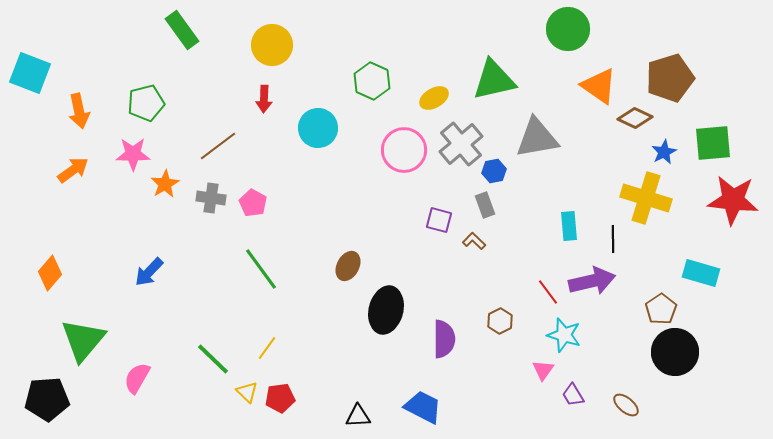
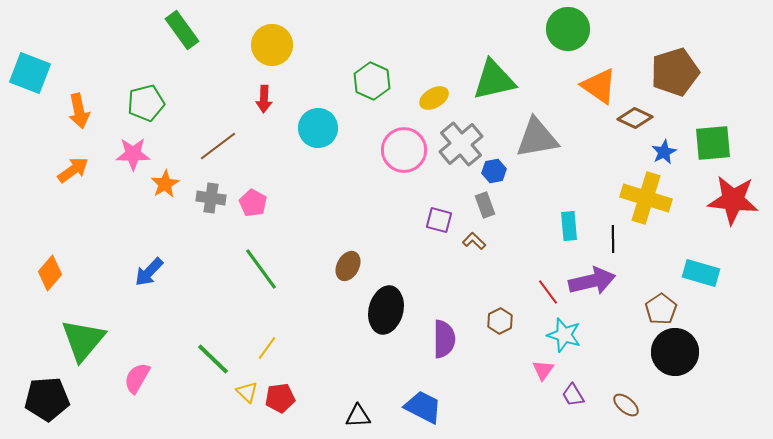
brown pentagon at (670, 78): moved 5 px right, 6 px up
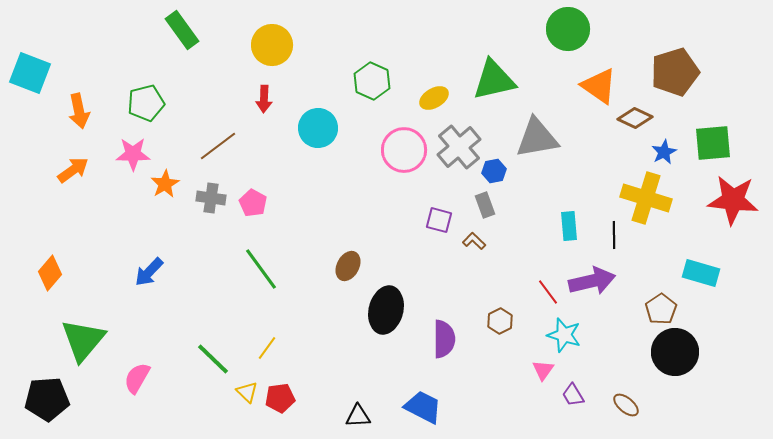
gray cross at (461, 144): moved 2 px left, 3 px down
black line at (613, 239): moved 1 px right, 4 px up
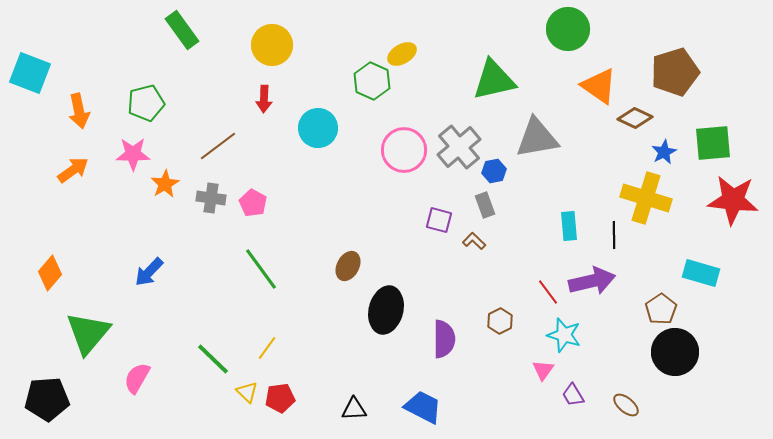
yellow ellipse at (434, 98): moved 32 px left, 44 px up
green triangle at (83, 340): moved 5 px right, 7 px up
black triangle at (358, 416): moved 4 px left, 7 px up
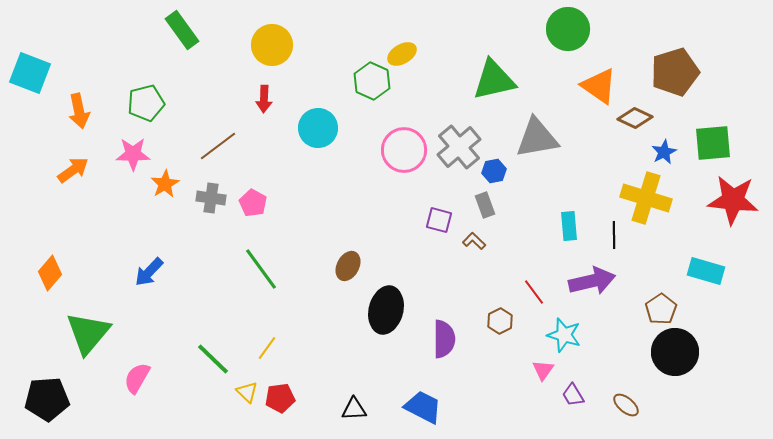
cyan rectangle at (701, 273): moved 5 px right, 2 px up
red line at (548, 292): moved 14 px left
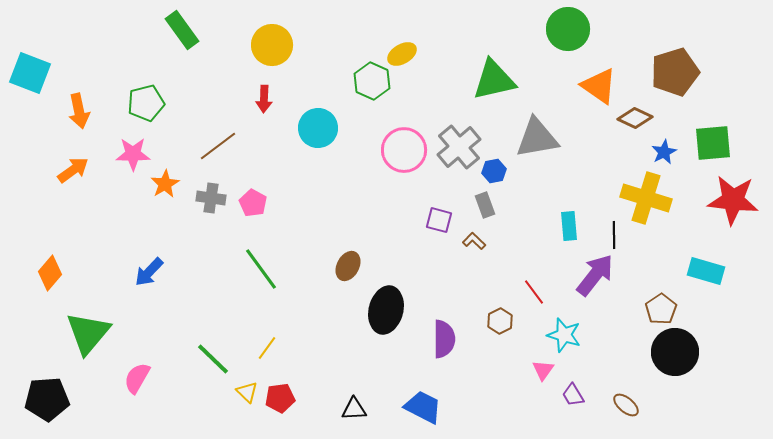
purple arrow at (592, 281): moved 3 px right, 6 px up; rotated 39 degrees counterclockwise
